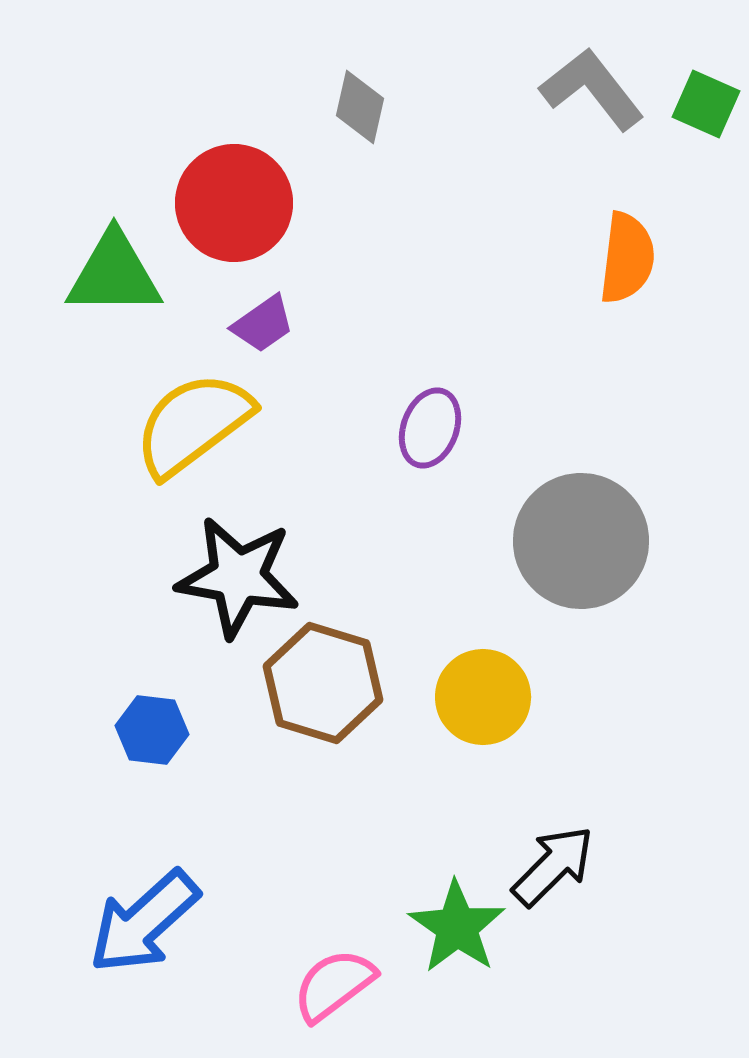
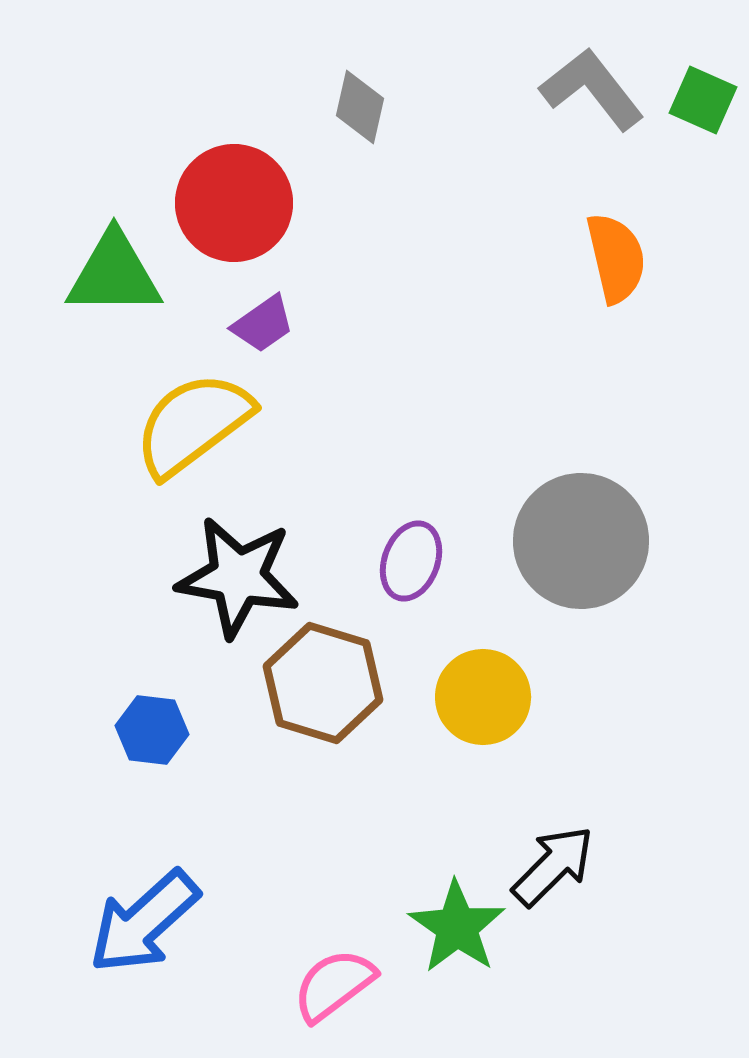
green square: moved 3 px left, 4 px up
orange semicircle: moved 11 px left; rotated 20 degrees counterclockwise
purple ellipse: moved 19 px left, 133 px down
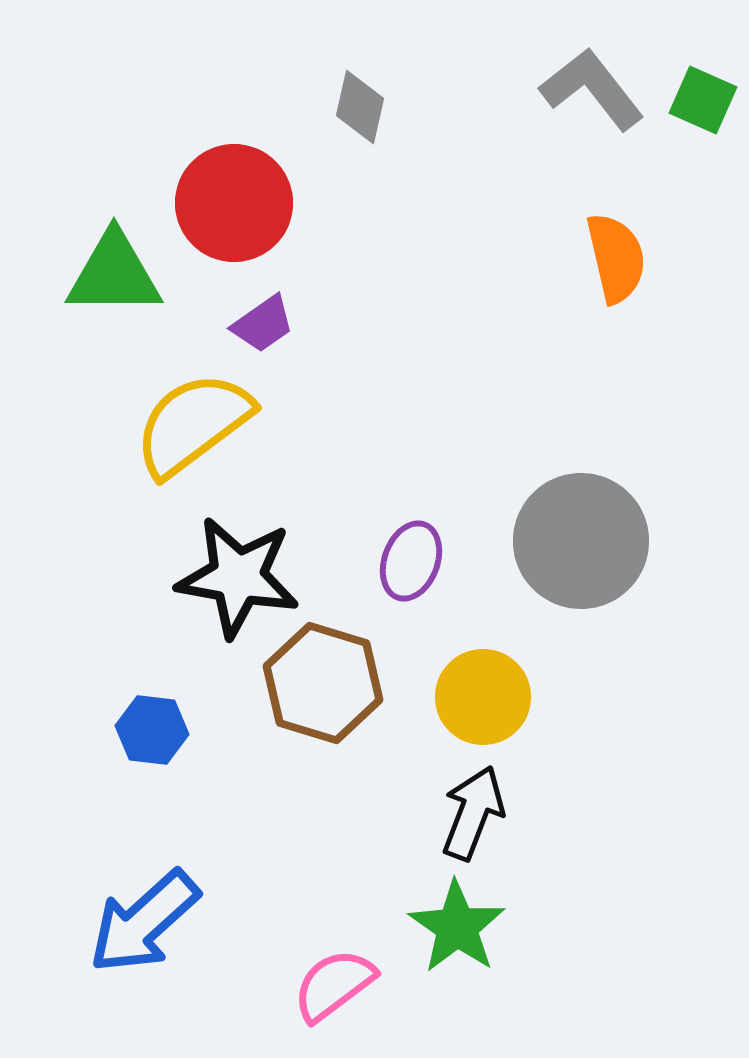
black arrow: moved 80 px left, 53 px up; rotated 24 degrees counterclockwise
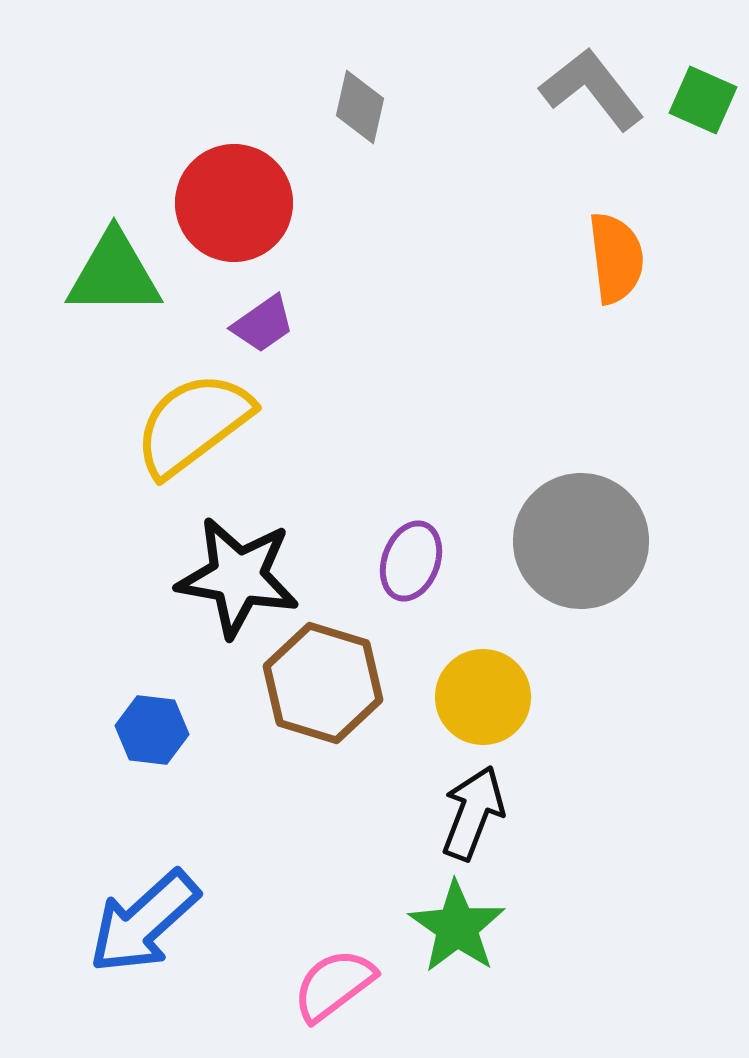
orange semicircle: rotated 6 degrees clockwise
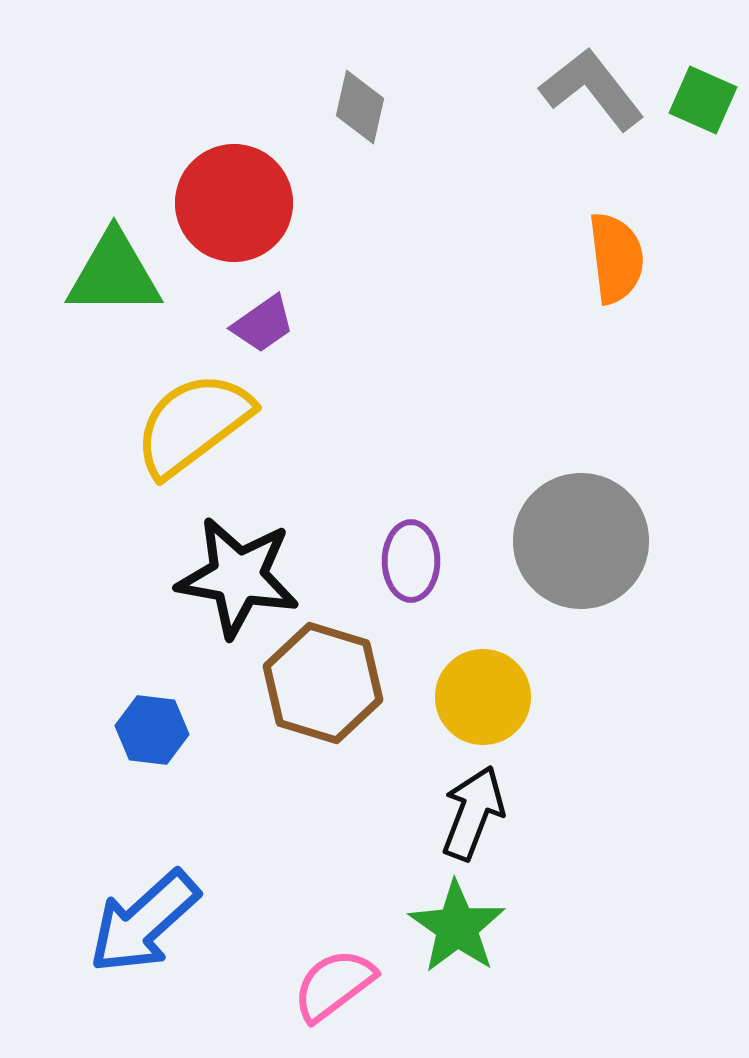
purple ellipse: rotated 20 degrees counterclockwise
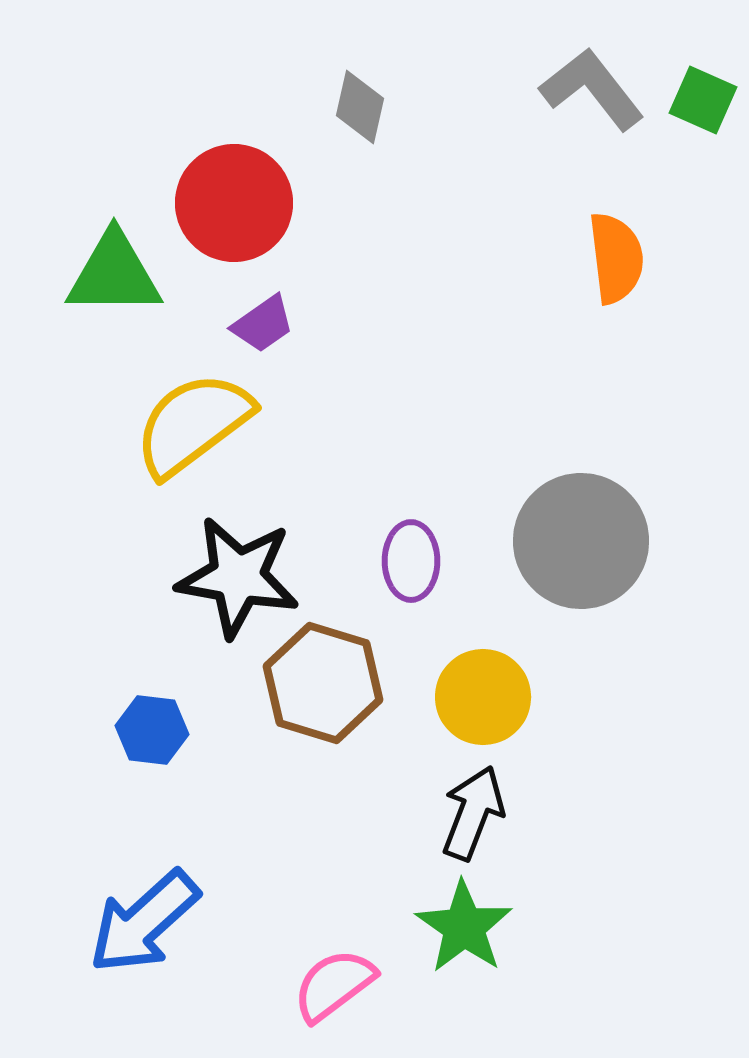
green star: moved 7 px right
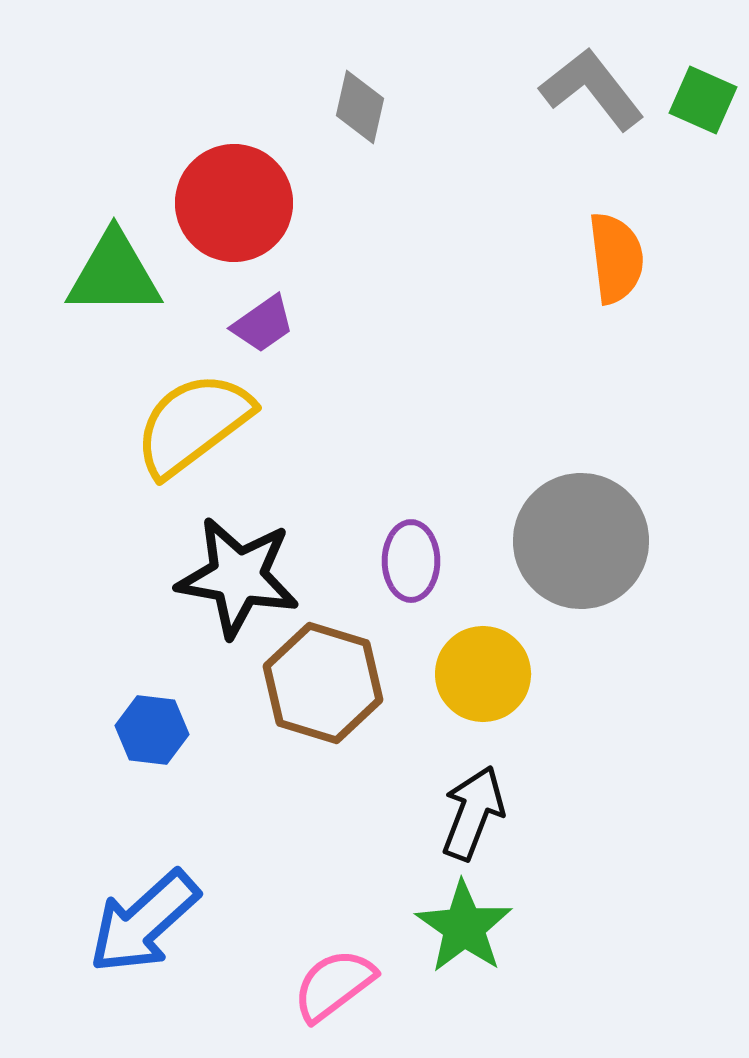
yellow circle: moved 23 px up
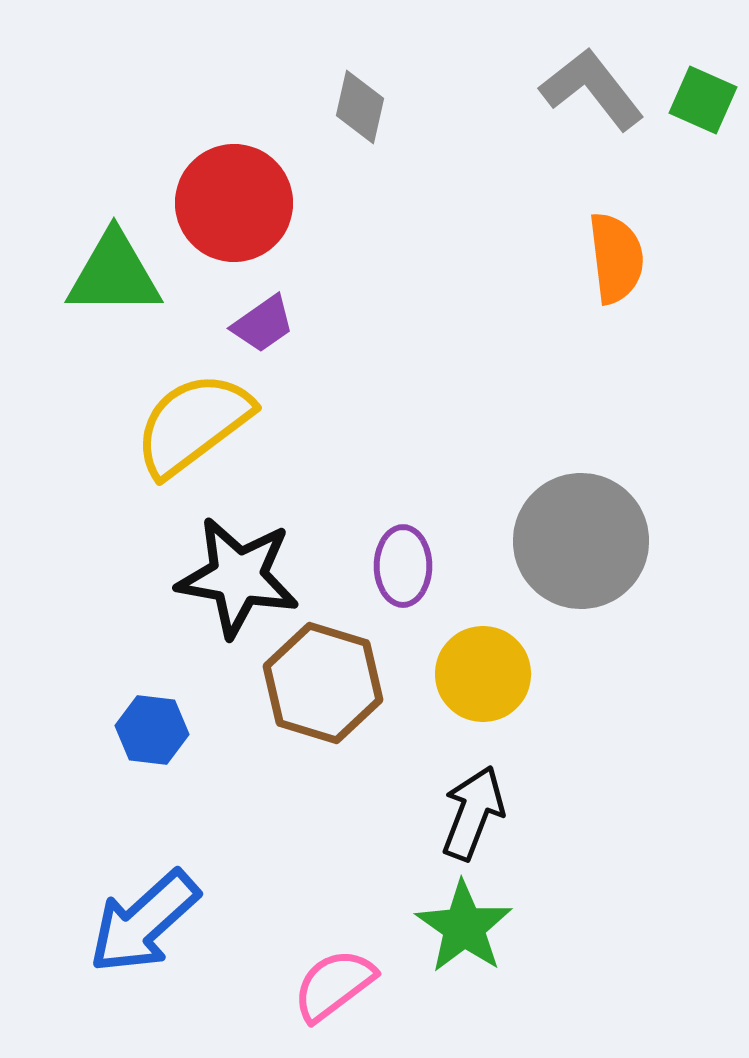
purple ellipse: moved 8 px left, 5 px down
